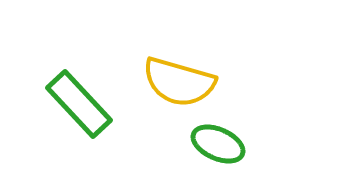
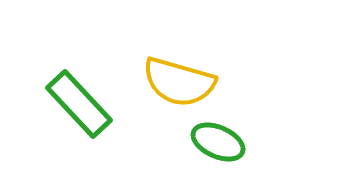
green ellipse: moved 2 px up
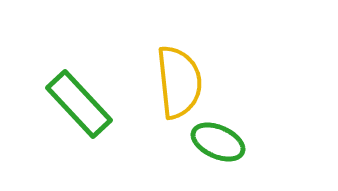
yellow semicircle: rotated 112 degrees counterclockwise
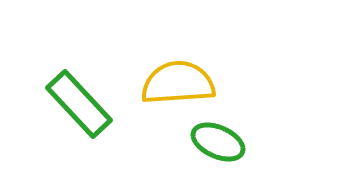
yellow semicircle: moved 1 px left, 1 px down; rotated 88 degrees counterclockwise
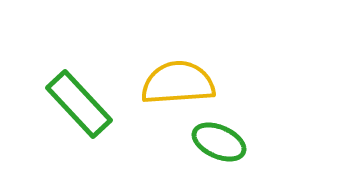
green ellipse: moved 1 px right
